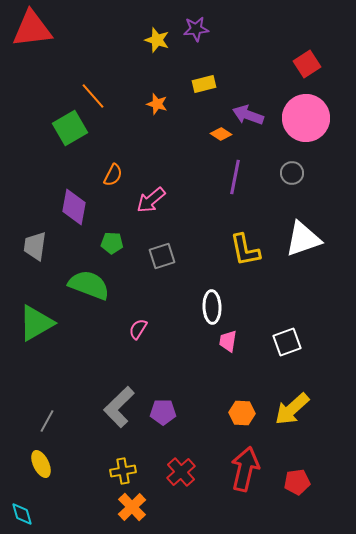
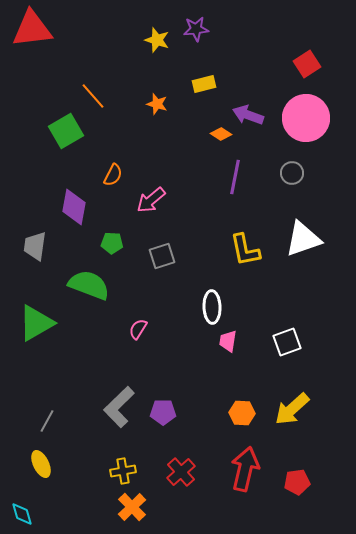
green square: moved 4 px left, 3 px down
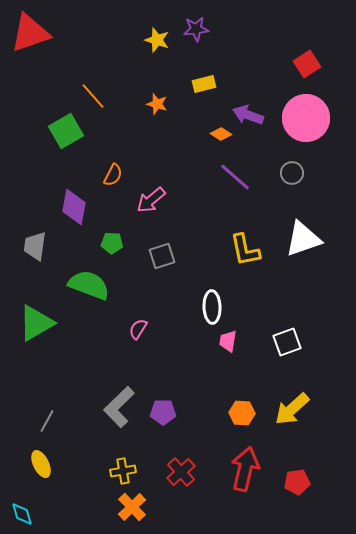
red triangle: moved 2 px left, 4 px down; rotated 12 degrees counterclockwise
purple line: rotated 60 degrees counterclockwise
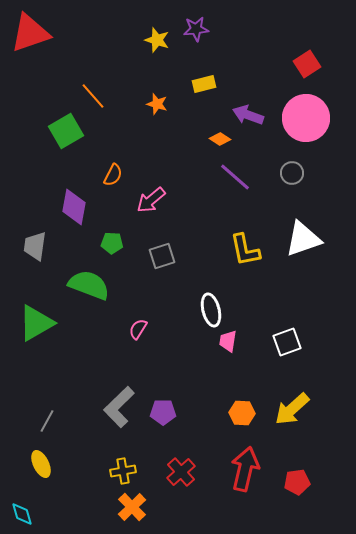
orange diamond: moved 1 px left, 5 px down
white ellipse: moved 1 px left, 3 px down; rotated 12 degrees counterclockwise
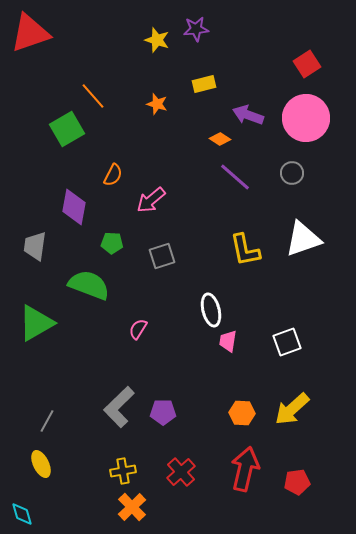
green square: moved 1 px right, 2 px up
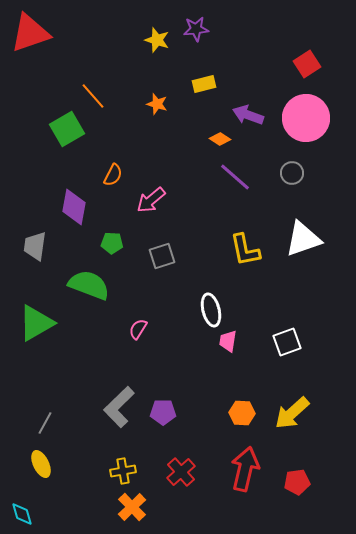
yellow arrow: moved 4 px down
gray line: moved 2 px left, 2 px down
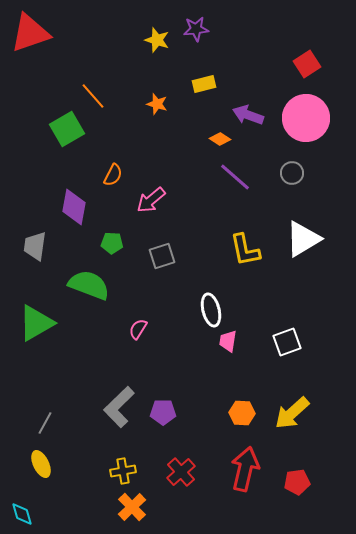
white triangle: rotated 12 degrees counterclockwise
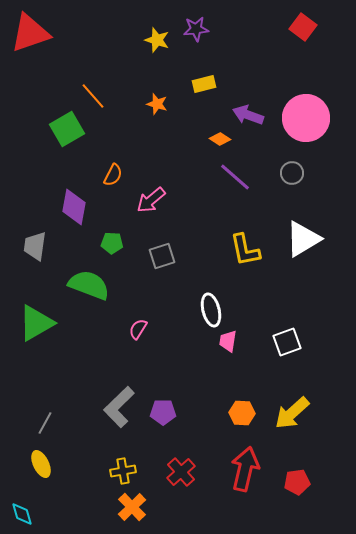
red square: moved 4 px left, 37 px up; rotated 20 degrees counterclockwise
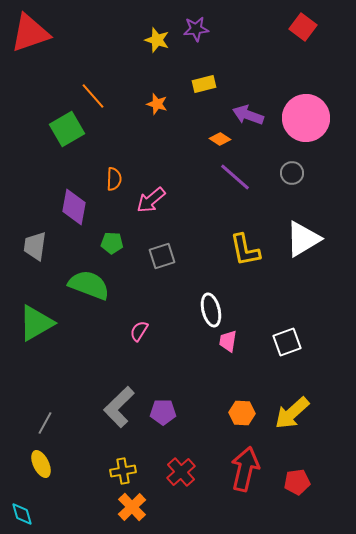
orange semicircle: moved 1 px right, 4 px down; rotated 25 degrees counterclockwise
pink semicircle: moved 1 px right, 2 px down
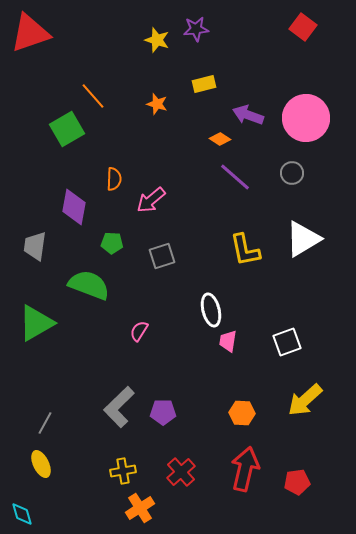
yellow arrow: moved 13 px right, 13 px up
orange cross: moved 8 px right, 1 px down; rotated 12 degrees clockwise
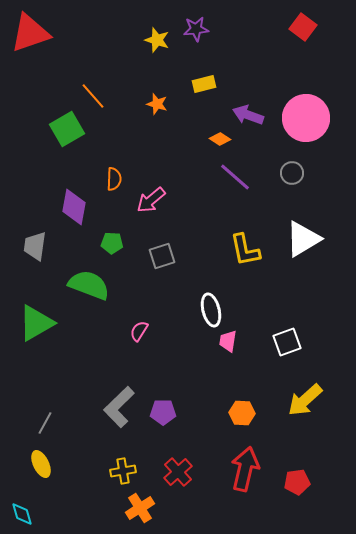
red cross: moved 3 px left
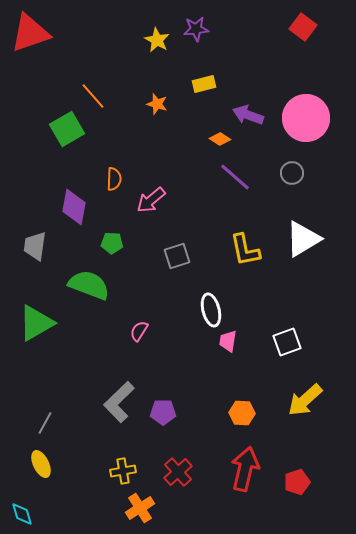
yellow star: rotated 10 degrees clockwise
gray square: moved 15 px right
gray L-shape: moved 5 px up
red pentagon: rotated 10 degrees counterclockwise
